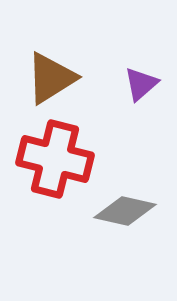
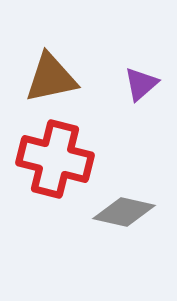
brown triangle: rotated 20 degrees clockwise
gray diamond: moved 1 px left, 1 px down
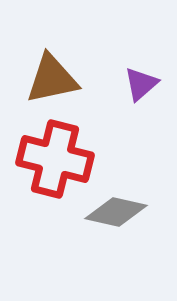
brown triangle: moved 1 px right, 1 px down
gray diamond: moved 8 px left
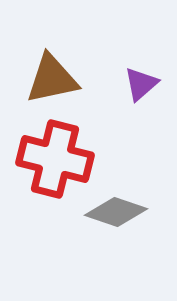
gray diamond: rotated 6 degrees clockwise
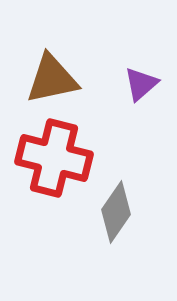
red cross: moved 1 px left, 1 px up
gray diamond: rotated 74 degrees counterclockwise
